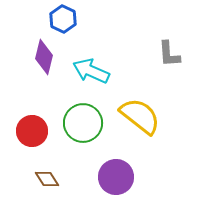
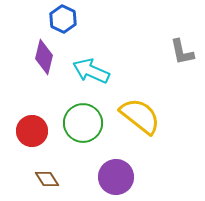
gray L-shape: moved 13 px right, 2 px up; rotated 8 degrees counterclockwise
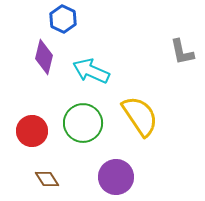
yellow semicircle: rotated 18 degrees clockwise
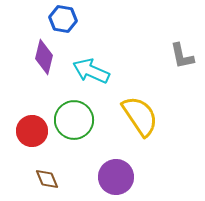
blue hexagon: rotated 16 degrees counterclockwise
gray L-shape: moved 4 px down
green circle: moved 9 px left, 3 px up
brown diamond: rotated 10 degrees clockwise
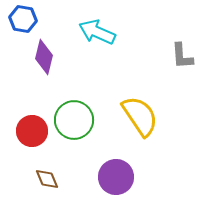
blue hexagon: moved 40 px left
gray L-shape: rotated 8 degrees clockwise
cyan arrow: moved 6 px right, 39 px up
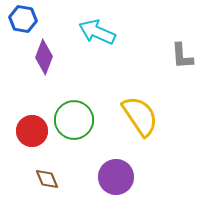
purple diamond: rotated 8 degrees clockwise
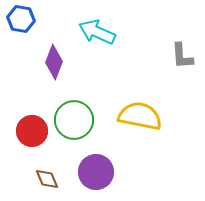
blue hexagon: moved 2 px left
purple diamond: moved 10 px right, 5 px down
yellow semicircle: rotated 45 degrees counterclockwise
purple circle: moved 20 px left, 5 px up
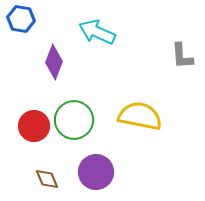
red circle: moved 2 px right, 5 px up
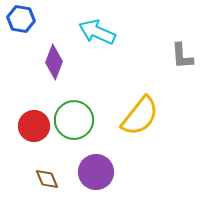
yellow semicircle: rotated 117 degrees clockwise
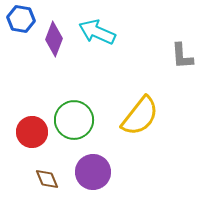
purple diamond: moved 23 px up
red circle: moved 2 px left, 6 px down
purple circle: moved 3 px left
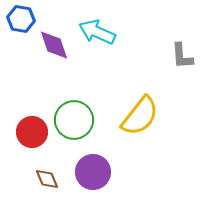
purple diamond: moved 6 px down; rotated 40 degrees counterclockwise
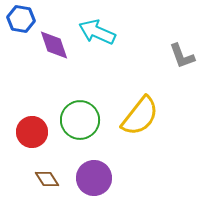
gray L-shape: rotated 16 degrees counterclockwise
green circle: moved 6 px right
purple circle: moved 1 px right, 6 px down
brown diamond: rotated 10 degrees counterclockwise
